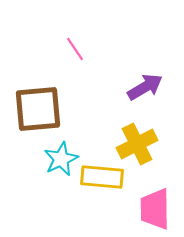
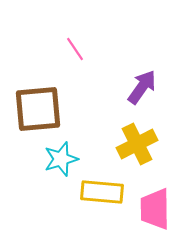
purple arrow: moved 3 px left; rotated 24 degrees counterclockwise
cyan star: rotated 8 degrees clockwise
yellow rectangle: moved 15 px down
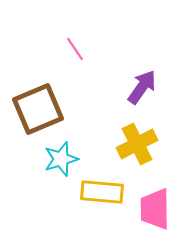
brown square: rotated 18 degrees counterclockwise
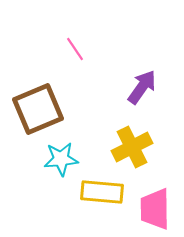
yellow cross: moved 5 px left, 3 px down
cyan star: rotated 12 degrees clockwise
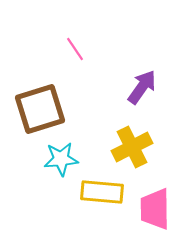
brown square: moved 2 px right; rotated 6 degrees clockwise
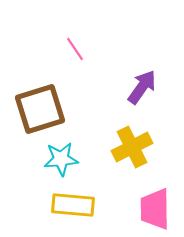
yellow rectangle: moved 29 px left, 13 px down
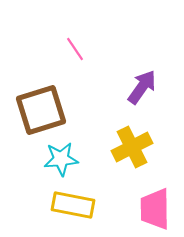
brown square: moved 1 px right, 1 px down
yellow rectangle: rotated 6 degrees clockwise
